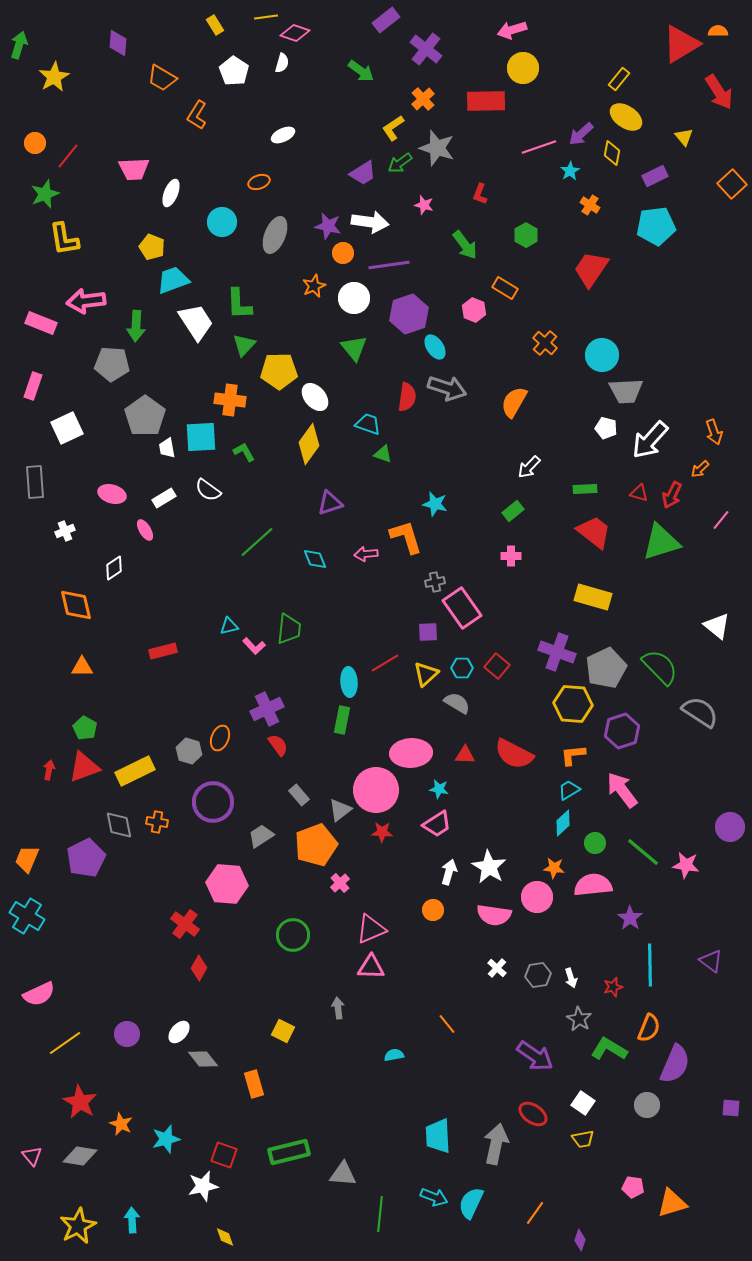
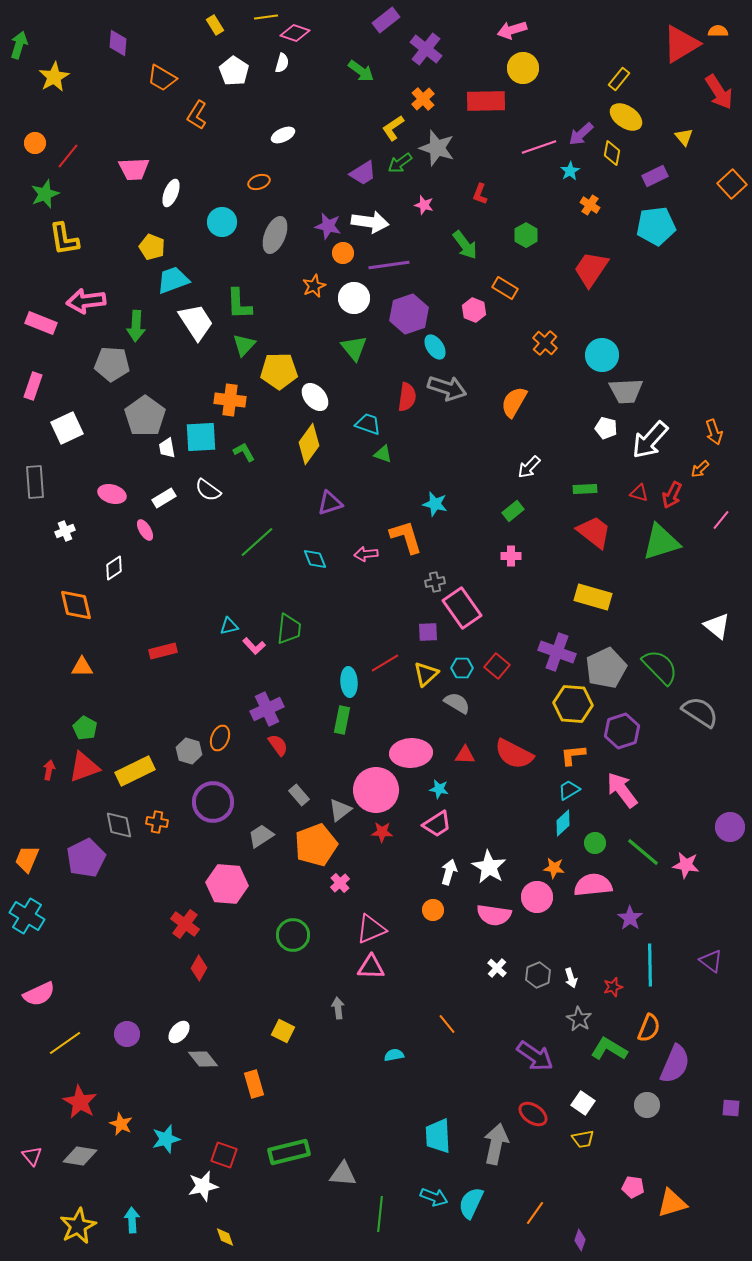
gray hexagon at (538, 975): rotated 15 degrees counterclockwise
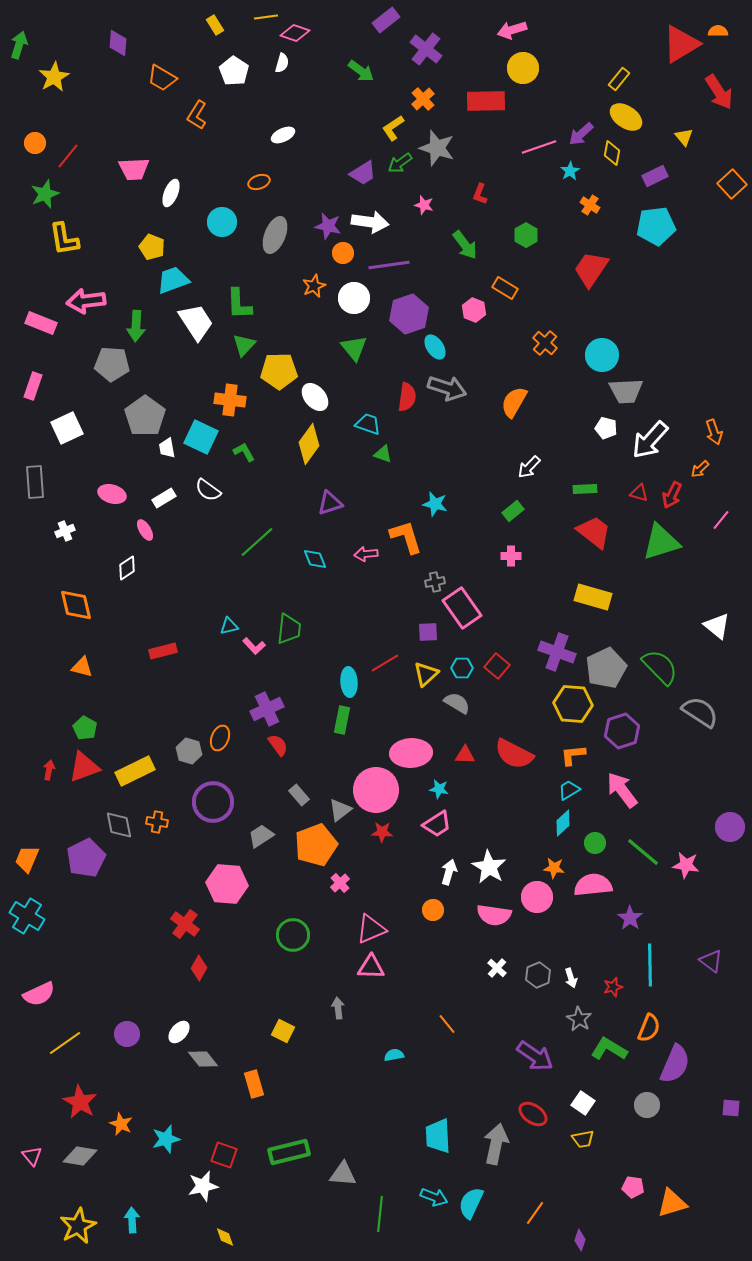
cyan square at (201, 437): rotated 28 degrees clockwise
white diamond at (114, 568): moved 13 px right
orange triangle at (82, 667): rotated 15 degrees clockwise
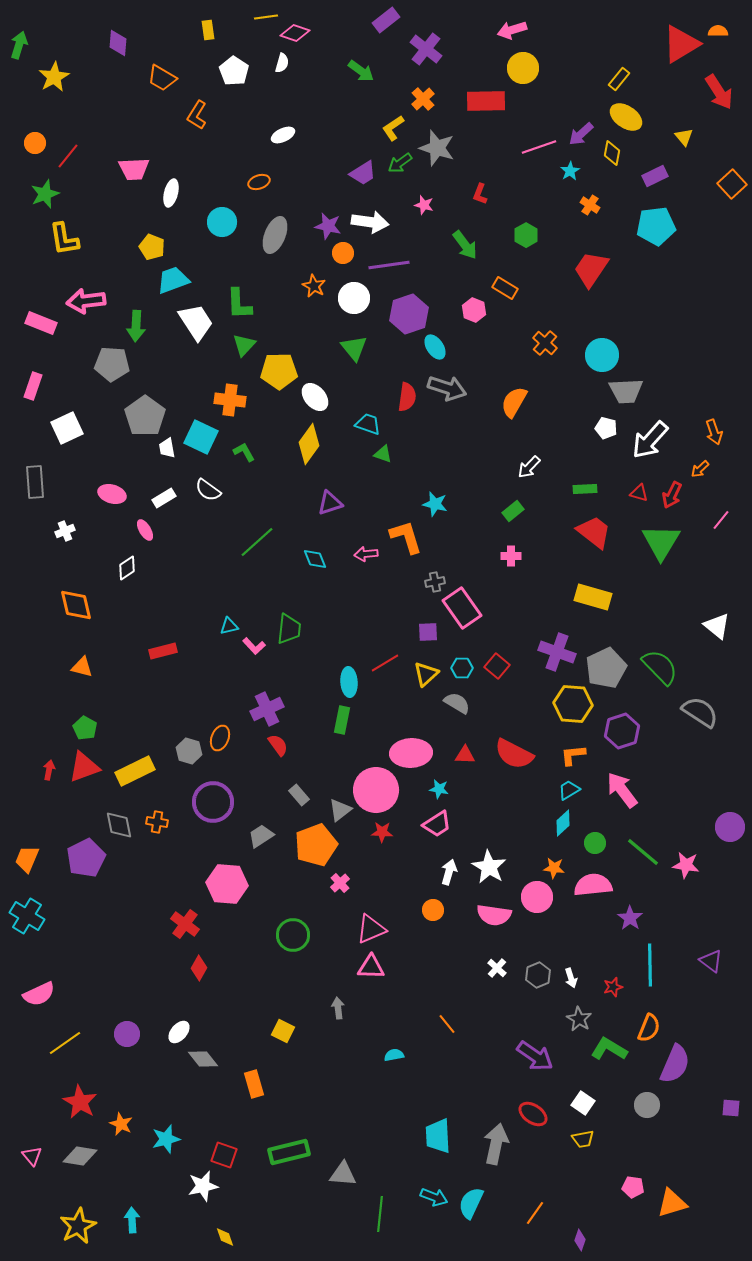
yellow rectangle at (215, 25): moved 7 px left, 5 px down; rotated 24 degrees clockwise
white ellipse at (171, 193): rotated 8 degrees counterclockwise
orange star at (314, 286): rotated 20 degrees counterclockwise
green triangle at (661, 542): rotated 42 degrees counterclockwise
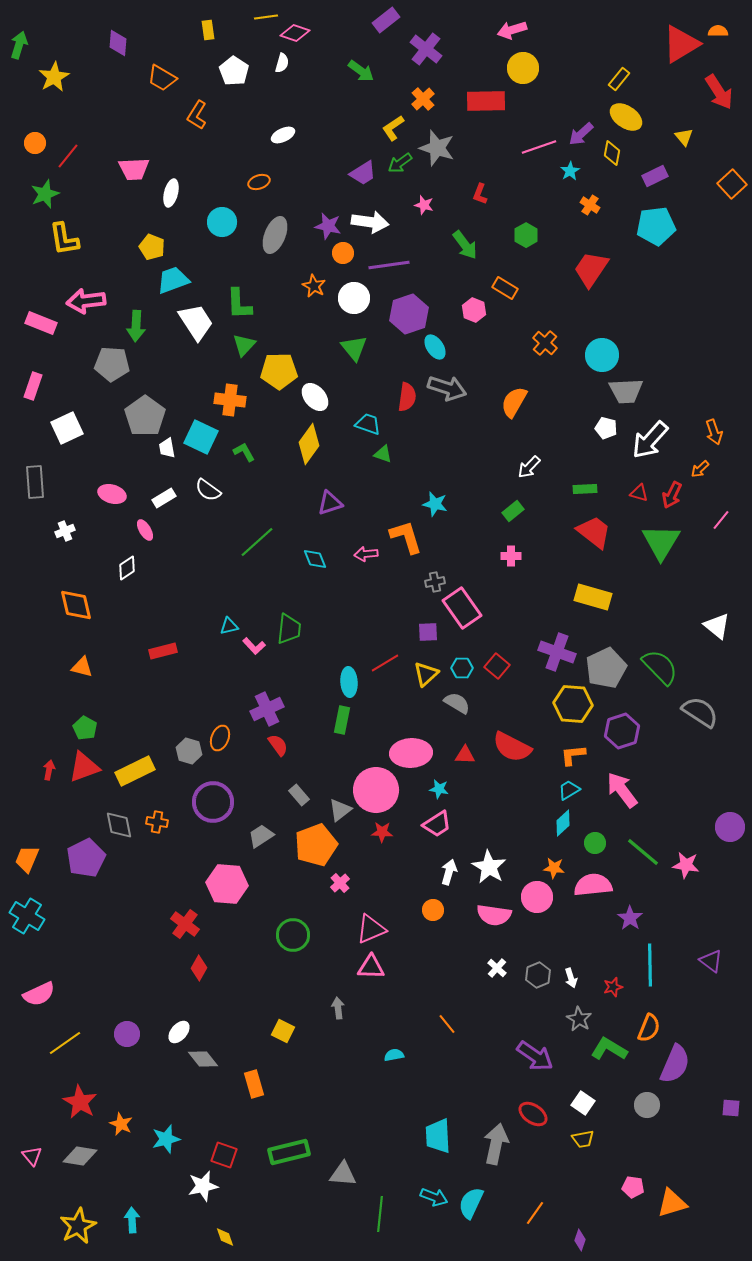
red semicircle at (514, 754): moved 2 px left, 7 px up
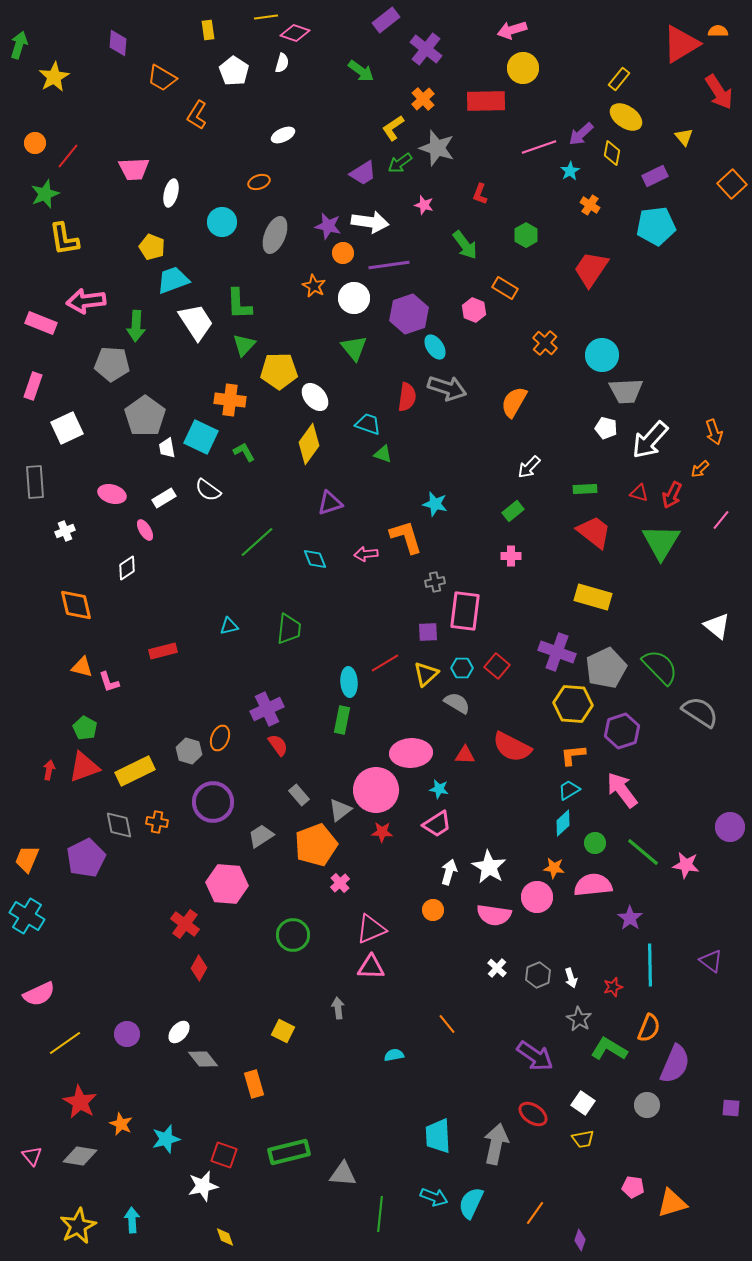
pink rectangle at (462, 608): moved 3 px right, 3 px down; rotated 42 degrees clockwise
pink L-shape at (254, 646): moved 145 px left, 36 px down; rotated 25 degrees clockwise
